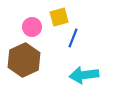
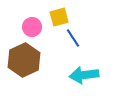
blue line: rotated 54 degrees counterclockwise
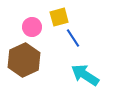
cyan arrow: moved 1 px right; rotated 40 degrees clockwise
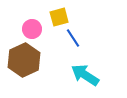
pink circle: moved 2 px down
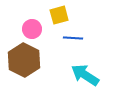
yellow square: moved 2 px up
blue line: rotated 54 degrees counterclockwise
brown hexagon: rotated 8 degrees counterclockwise
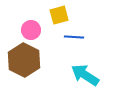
pink circle: moved 1 px left, 1 px down
blue line: moved 1 px right, 1 px up
